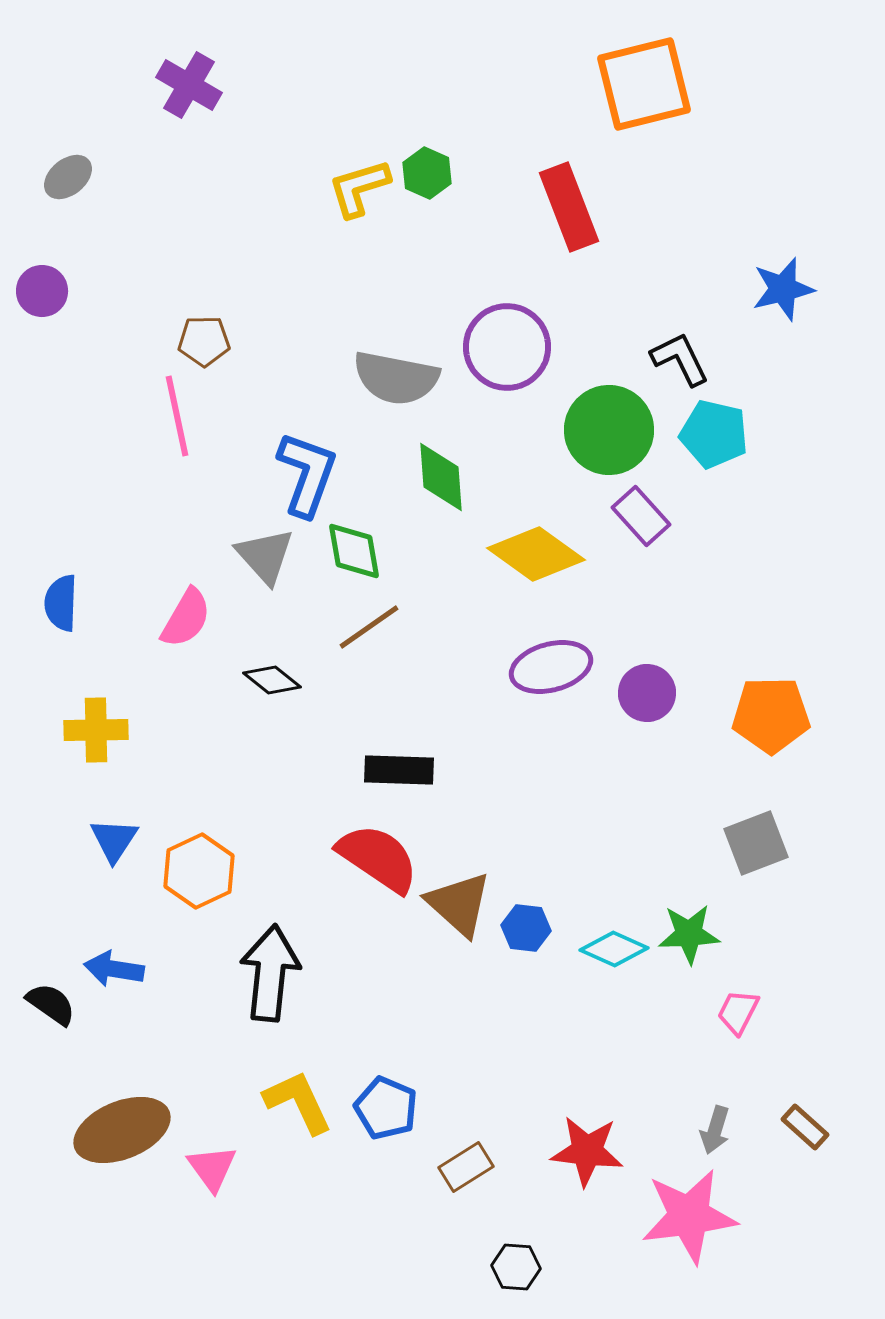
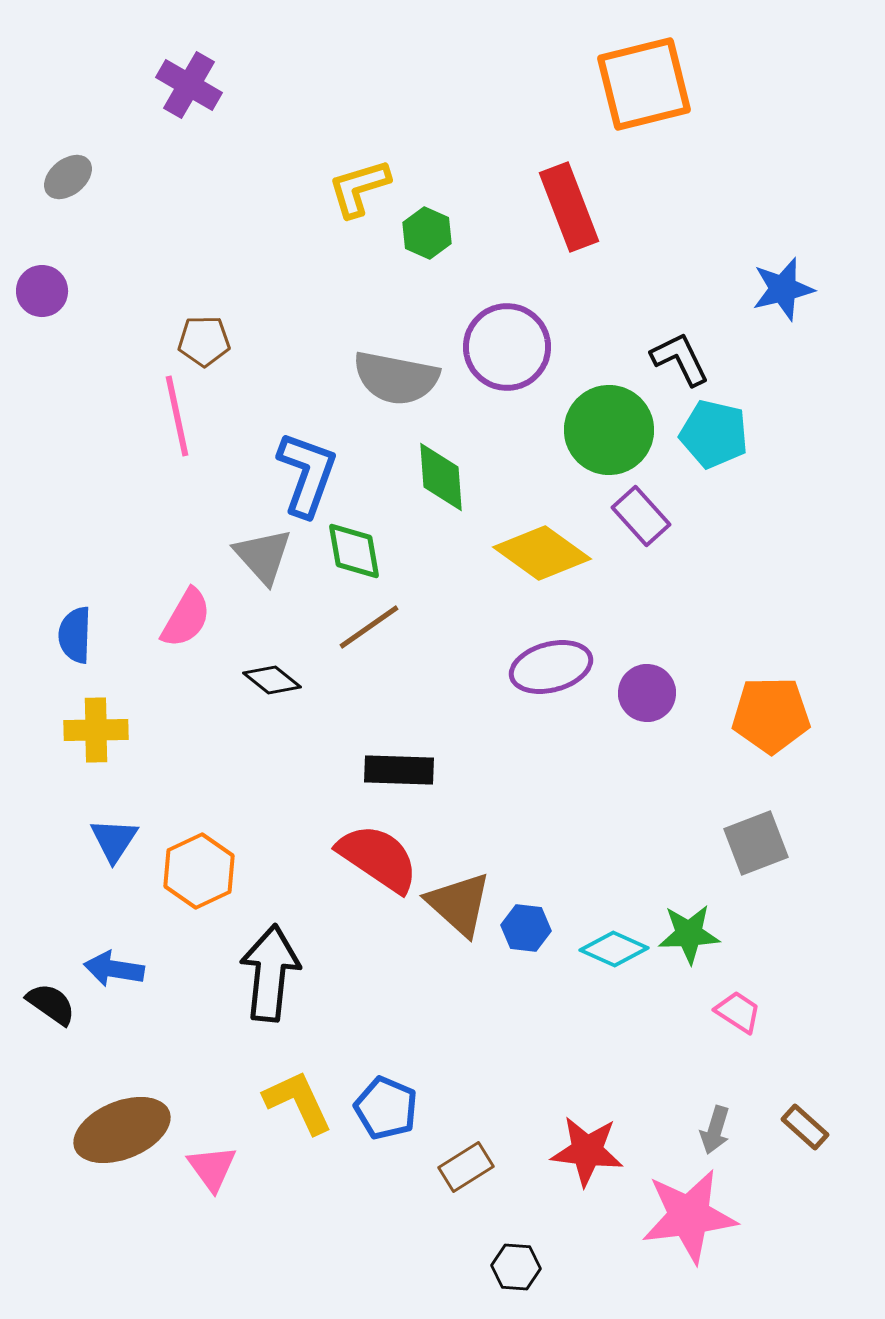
green hexagon at (427, 173): moved 60 px down
yellow diamond at (536, 554): moved 6 px right, 1 px up
gray triangle at (265, 556): moved 2 px left
blue semicircle at (61, 603): moved 14 px right, 32 px down
pink trapezoid at (738, 1012): rotated 96 degrees clockwise
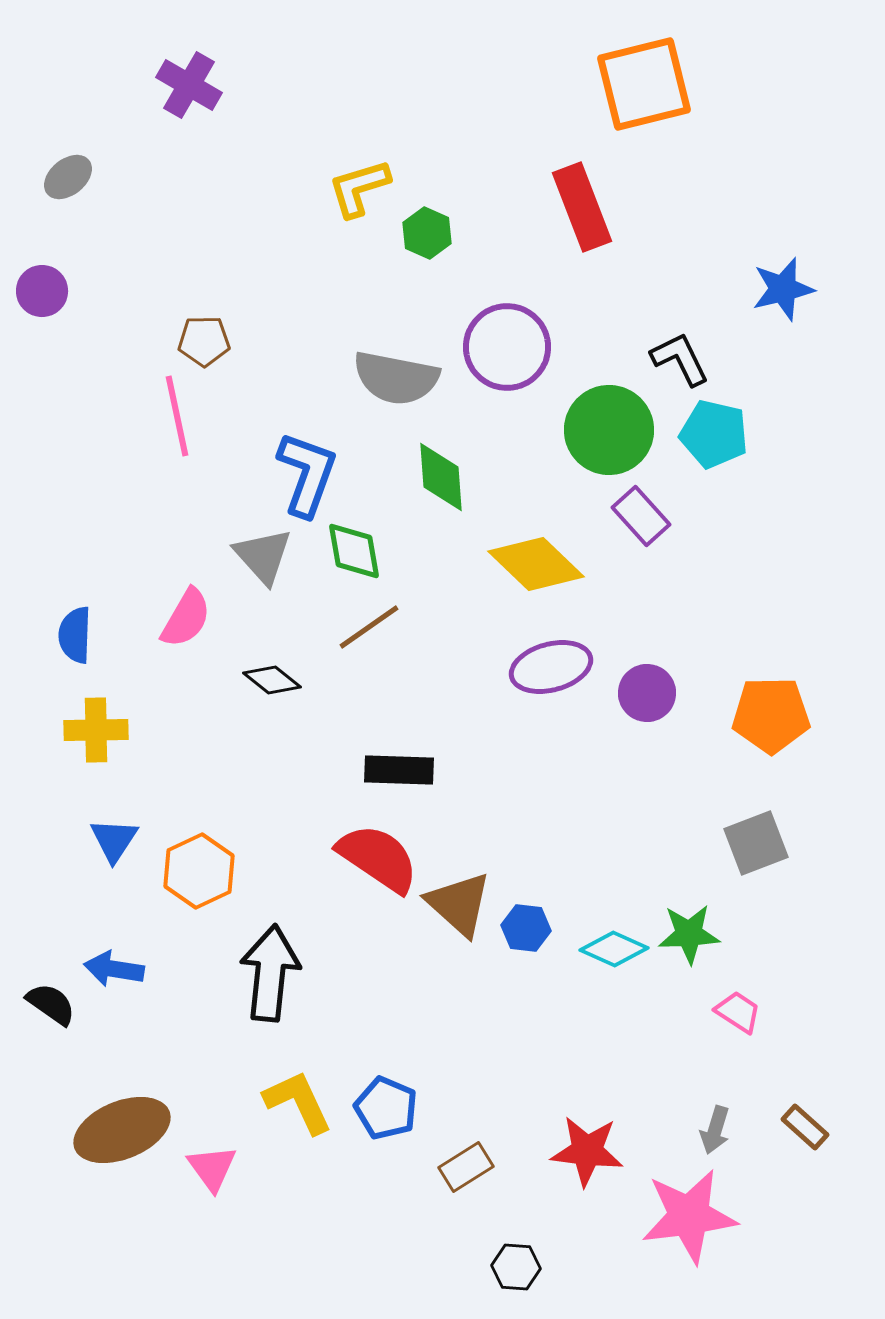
red rectangle at (569, 207): moved 13 px right
yellow diamond at (542, 553): moved 6 px left, 11 px down; rotated 8 degrees clockwise
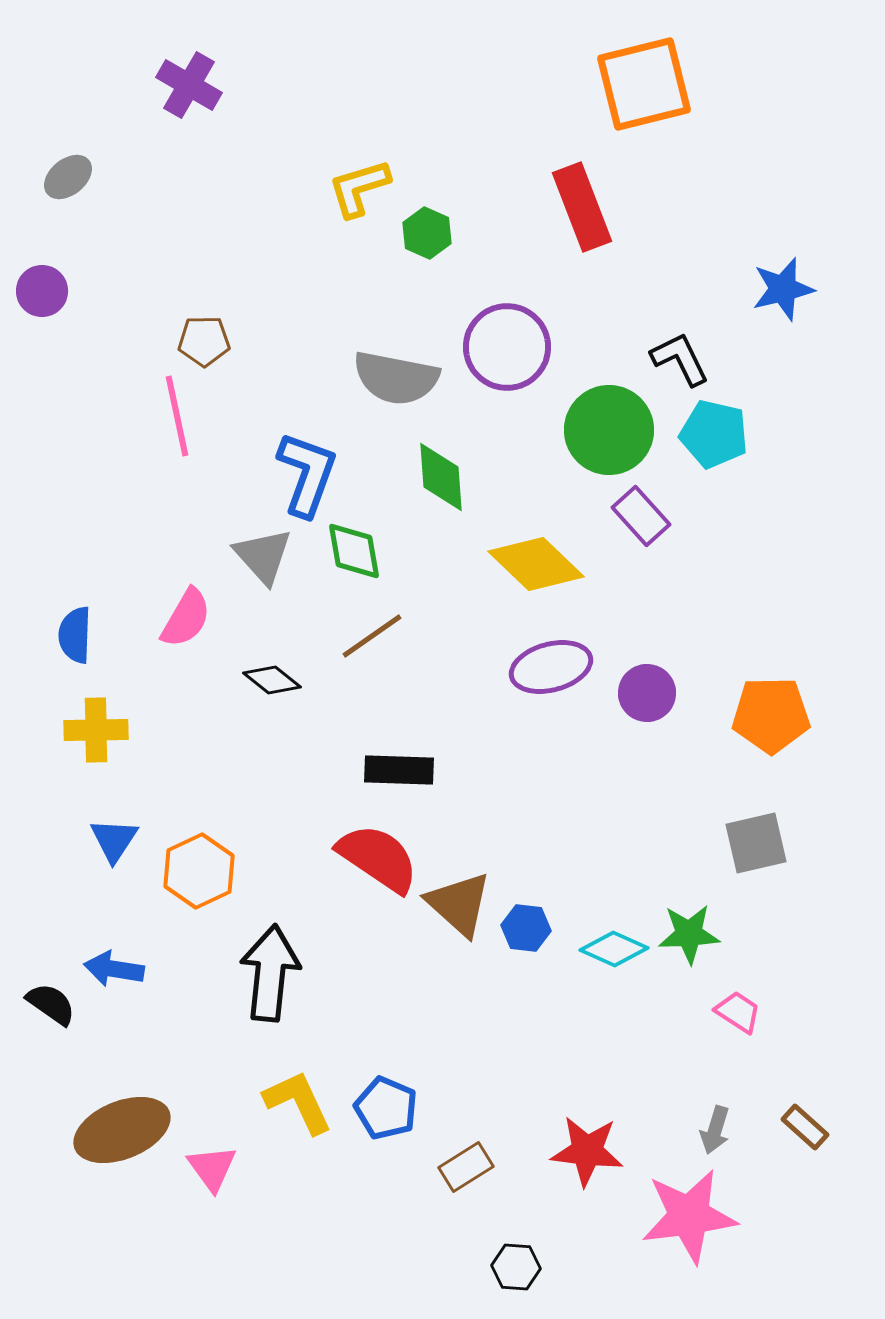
brown line at (369, 627): moved 3 px right, 9 px down
gray square at (756, 843): rotated 8 degrees clockwise
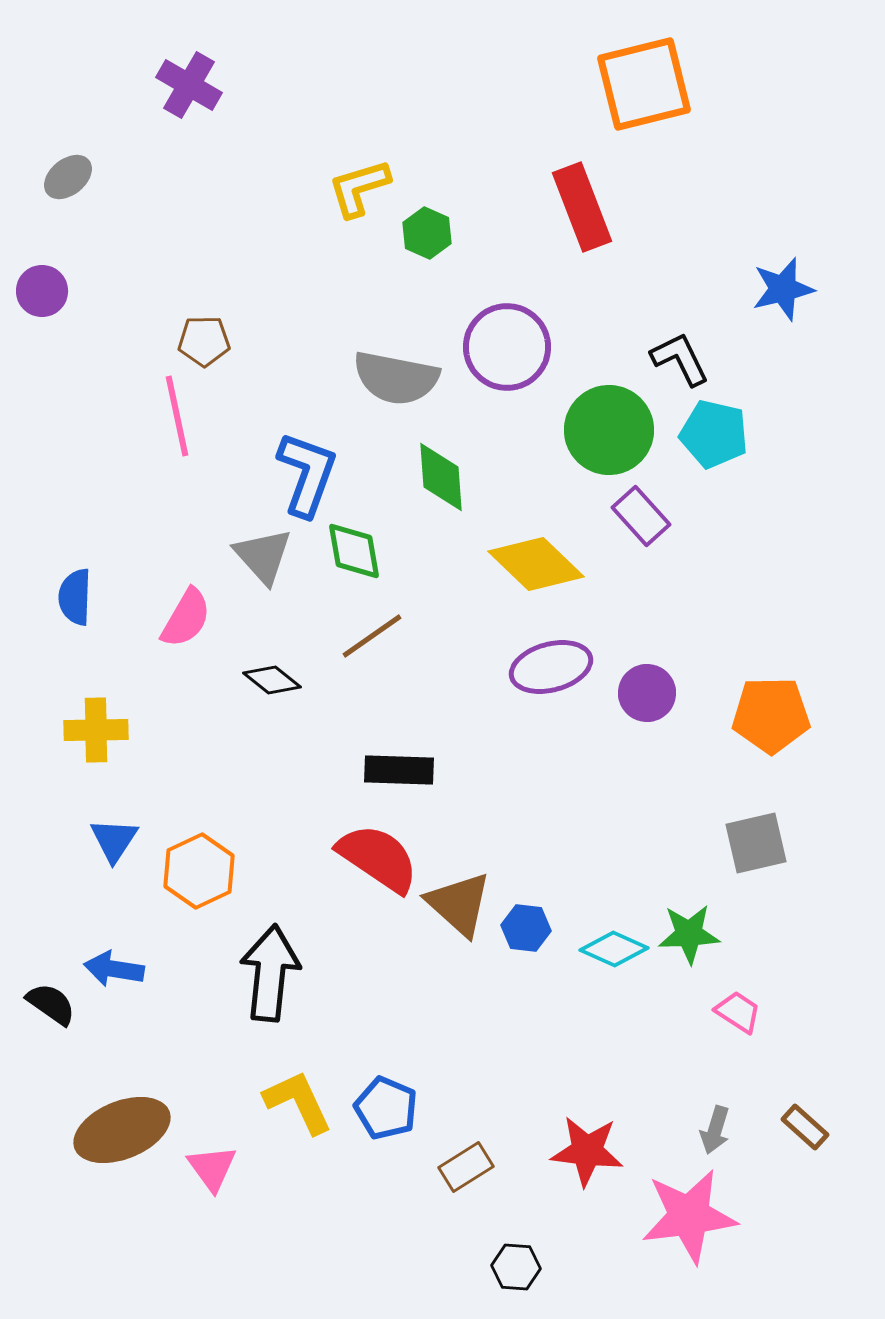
blue semicircle at (75, 635): moved 38 px up
